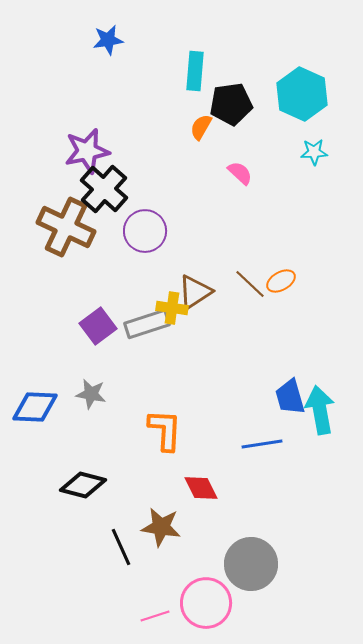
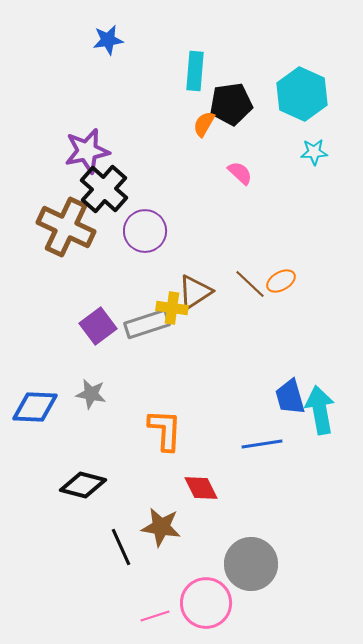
orange semicircle: moved 3 px right, 3 px up
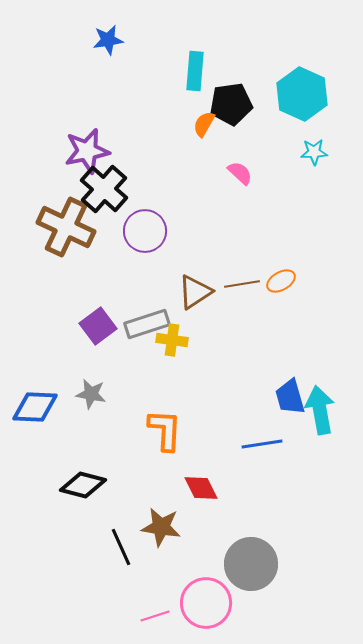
brown line: moved 8 px left; rotated 52 degrees counterclockwise
yellow cross: moved 32 px down
